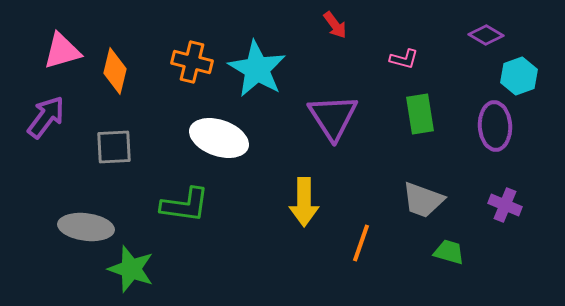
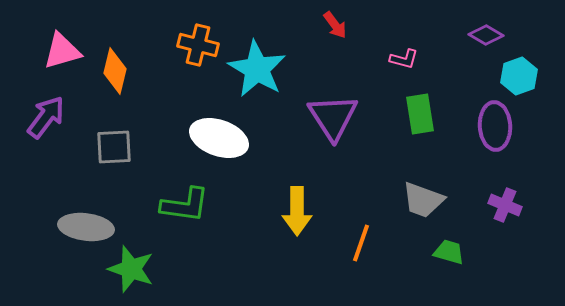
orange cross: moved 6 px right, 17 px up
yellow arrow: moved 7 px left, 9 px down
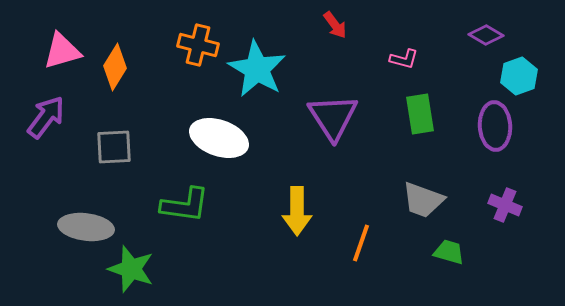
orange diamond: moved 4 px up; rotated 18 degrees clockwise
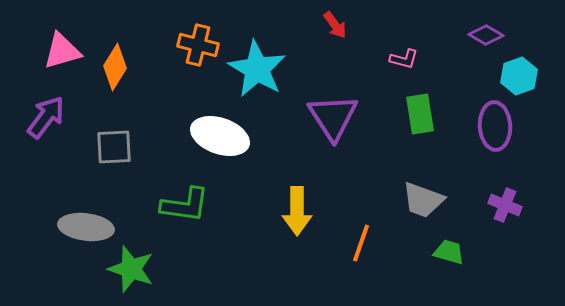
white ellipse: moved 1 px right, 2 px up
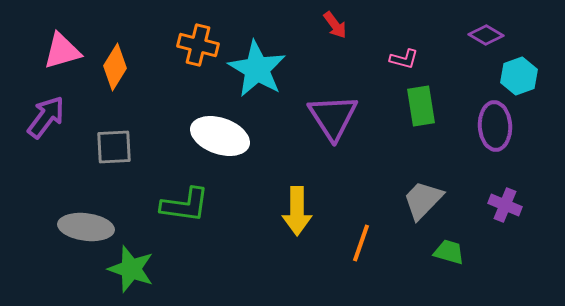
green rectangle: moved 1 px right, 8 px up
gray trapezoid: rotated 114 degrees clockwise
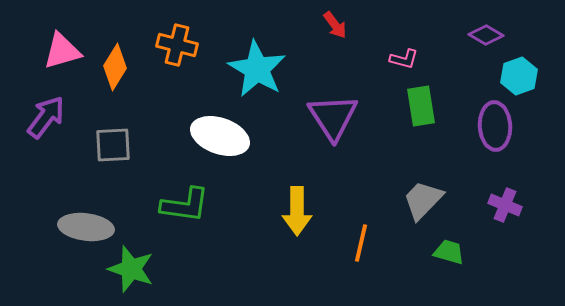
orange cross: moved 21 px left
gray square: moved 1 px left, 2 px up
orange line: rotated 6 degrees counterclockwise
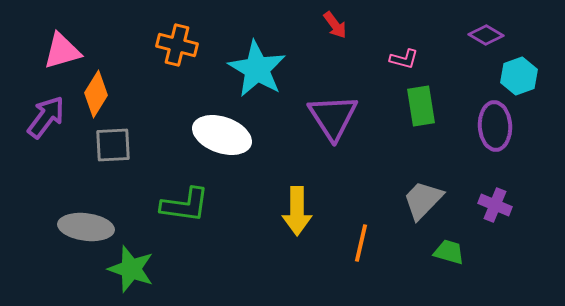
orange diamond: moved 19 px left, 27 px down
white ellipse: moved 2 px right, 1 px up
purple cross: moved 10 px left
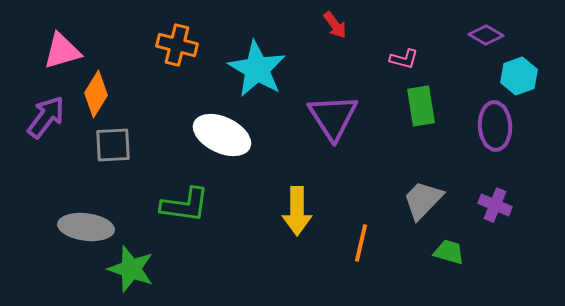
white ellipse: rotated 6 degrees clockwise
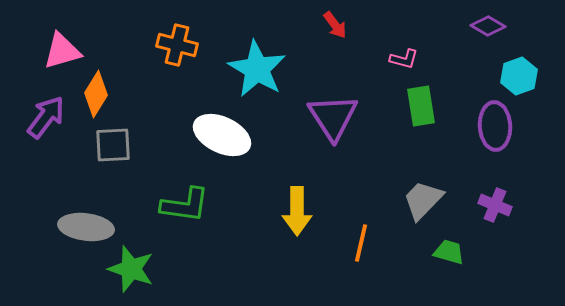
purple diamond: moved 2 px right, 9 px up
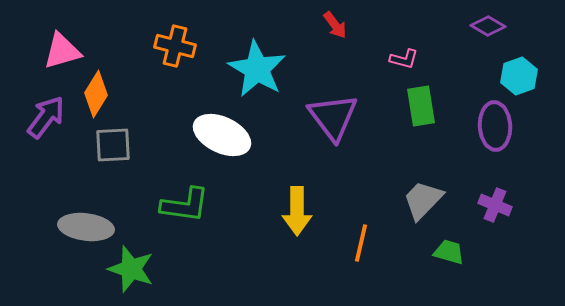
orange cross: moved 2 px left, 1 px down
purple triangle: rotated 4 degrees counterclockwise
